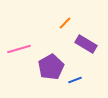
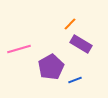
orange line: moved 5 px right, 1 px down
purple rectangle: moved 5 px left
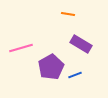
orange line: moved 2 px left, 10 px up; rotated 56 degrees clockwise
pink line: moved 2 px right, 1 px up
blue line: moved 5 px up
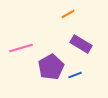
orange line: rotated 40 degrees counterclockwise
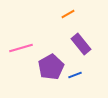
purple rectangle: rotated 20 degrees clockwise
